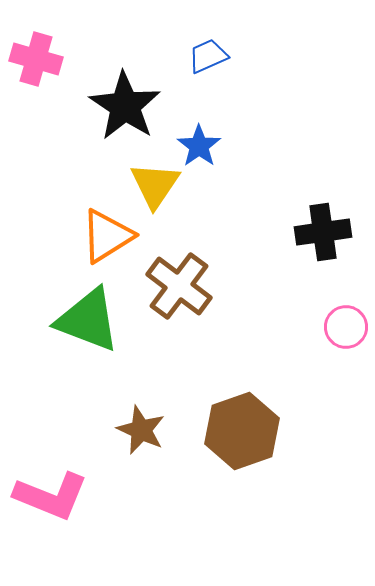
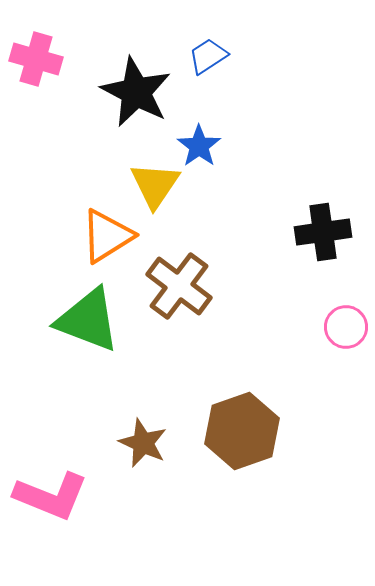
blue trapezoid: rotated 9 degrees counterclockwise
black star: moved 11 px right, 14 px up; rotated 6 degrees counterclockwise
brown star: moved 2 px right, 13 px down
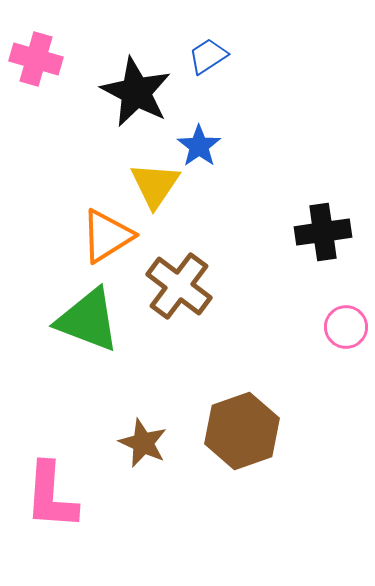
pink L-shape: rotated 72 degrees clockwise
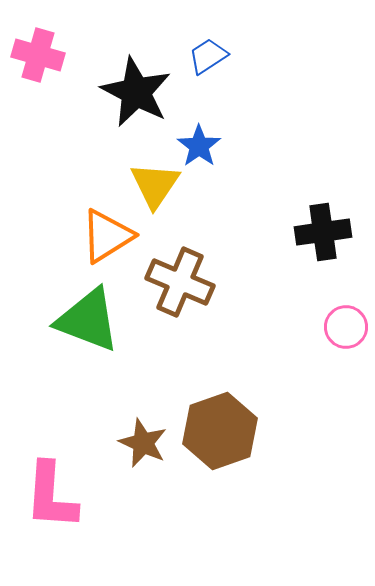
pink cross: moved 2 px right, 4 px up
brown cross: moved 1 px right, 4 px up; rotated 14 degrees counterclockwise
brown hexagon: moved 22 px left
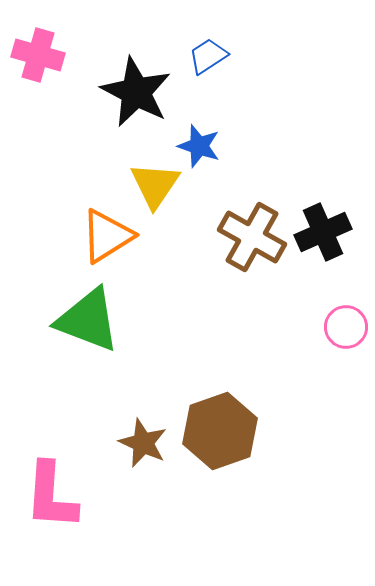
blue star: rotated 18 degrees counterclockwise
black cross: rotated 16 degrees counterclockwise
brown cross: moved 72 px right, 45 px up; rotated 6 degrees clockwise
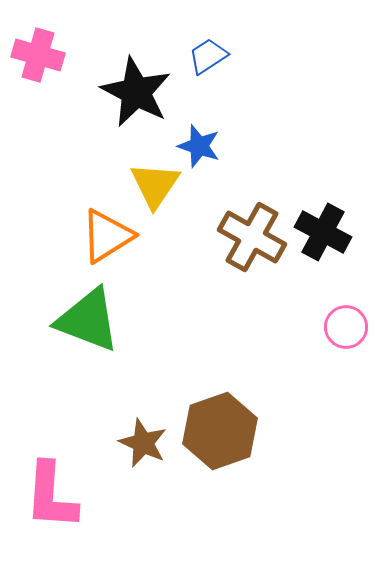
black cross: rotated 38 degrees counterclockwise
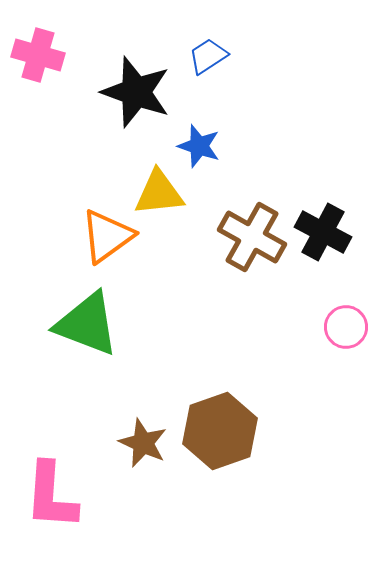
black star: rotated 8 degrees counterclockwise
yellow triangle: moved 4 px right, 8 px down; rotated 50 degrees clockwise
orange triangle: rotated 4 degrees counterclockwise
green triangle: moved 1 px left, 4 px down
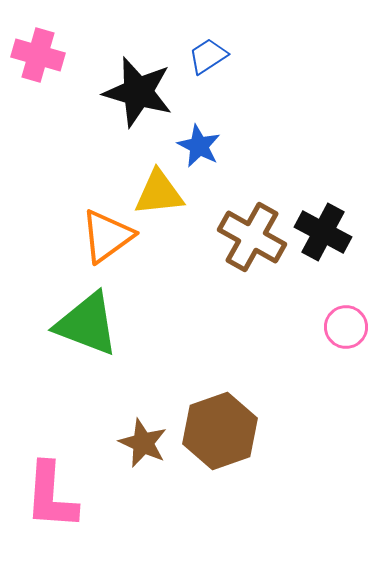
black star: moved 2 px right; rotated 4 degrees counterclockwise
blue star: rotated 9 degrees clockwise
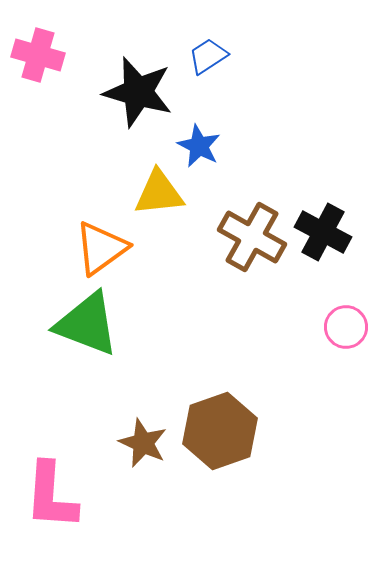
orange triangle: moved 6 px left, 12 px down
